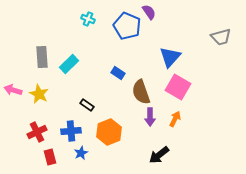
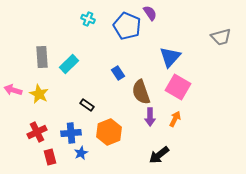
purple semicircle: moved 1 px right, 1 px down
blue rectangle: rotated 24 degrees clockwise
blue cross: moved 2 px down
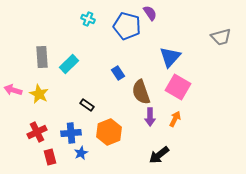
blue pentagon: rotated 8 degrees counterclockwise
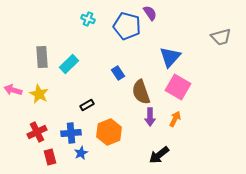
black rectangle: rotated 64 degrees counterclockwise
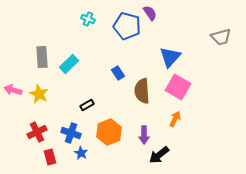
brown semicircle: moved 1 px right, 1 px up; rotated 15 degrees clockwise
purple arrow: moved 6 px left, 18 px down
blue cross: rotated 24 degrees clockwise
blue star: rotated 16 degrees counterclockwise
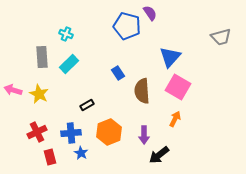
cyan cross: moved 22 px left, 15 px down
blue cross: rotated 24 degrees counterclockwise
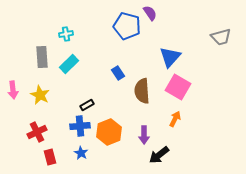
cyan cross: rotated 32 degrees counterclockwise
pink arrow: rotated 114 degrees counterclockwise
yellow star: moved 1 px right, 1 px down
blue cross: moved 9 px right, 7 px up
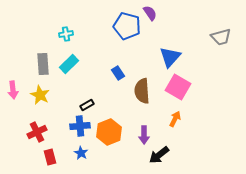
gray rectangle: moved 1 px right, 7 px down
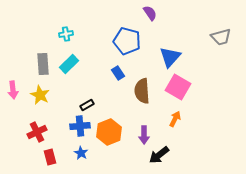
blue pentagon: moved 15 px down
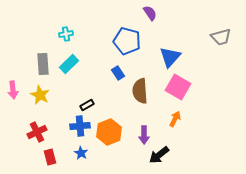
brown semicircle: moved 2 px left
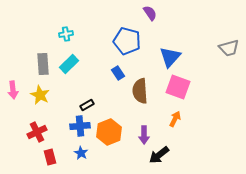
gray trapezoid: moved 8 px right, 11 px down
pink square: rotated 10 degrees counterclockwise
